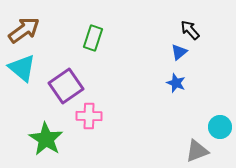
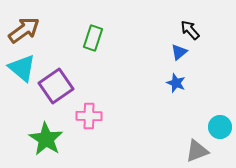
purple square: moved 10 px left
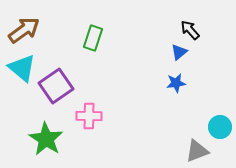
blue star: rotated 30 degrees counterclockwise
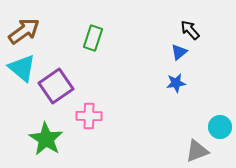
brown arrow: moved 1 px down
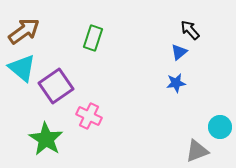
pink cross: rotated 25 degrees clockwise
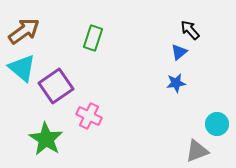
cyan circle: moved 3 px left, 3 px up
